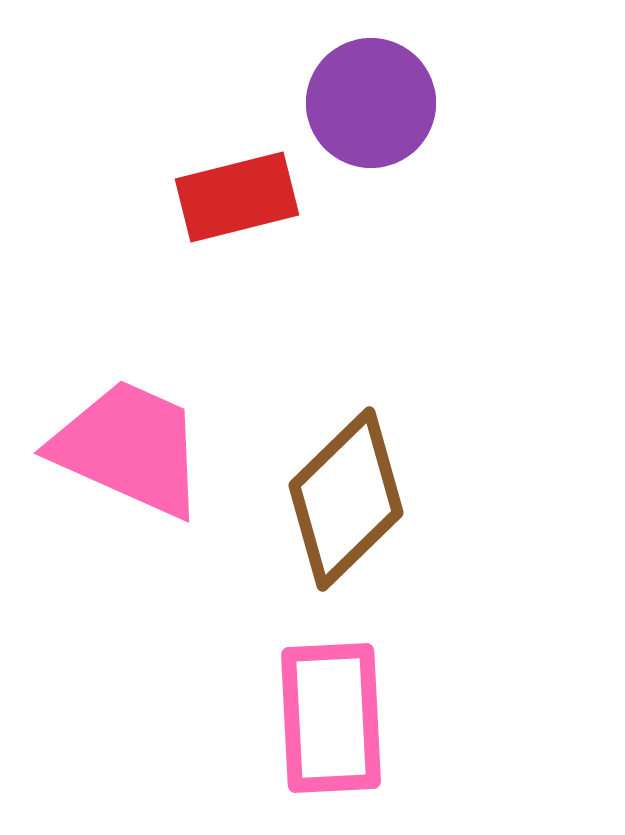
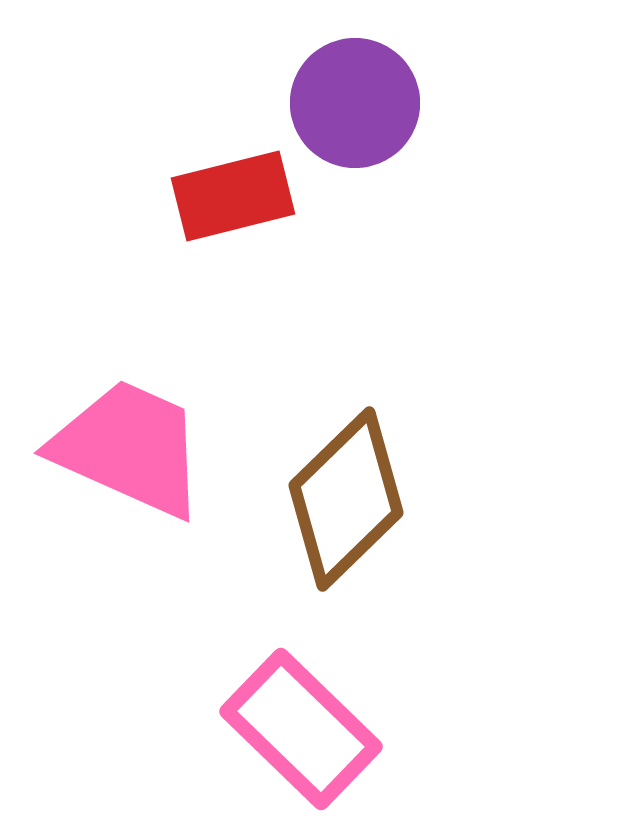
purple circle: moved 16 px left
red rectangle: moved 4 px left, 1 px up
pink rectangle: moved 30 px left, 11 px down; rotated 43 degrees counterclockwise
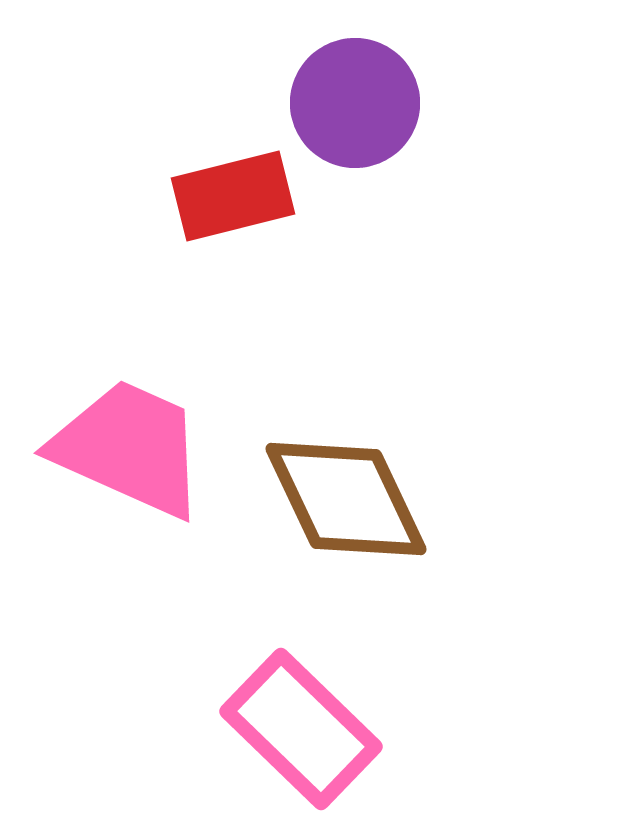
brown diamond: rotated 71 degrees counterclockwise
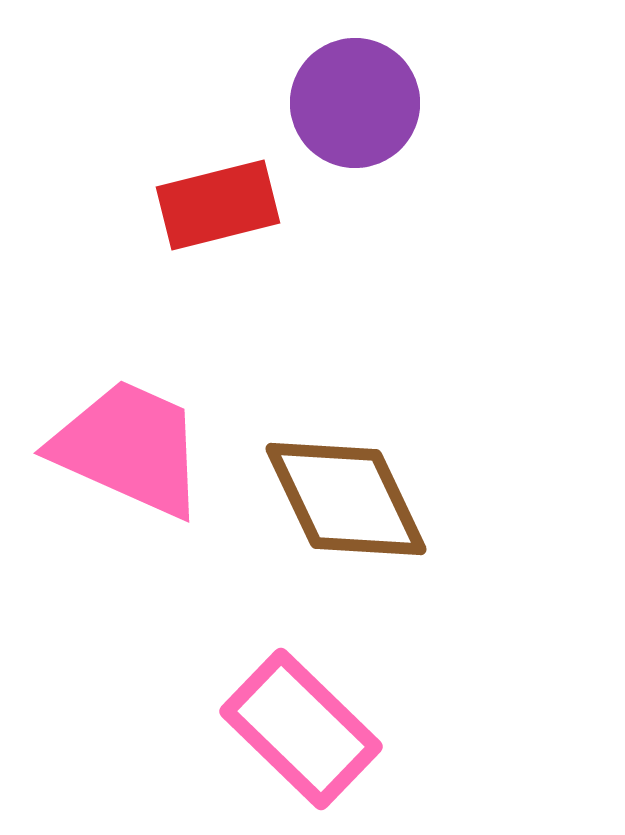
red rectangle: moved 15 px left, 9 px down
